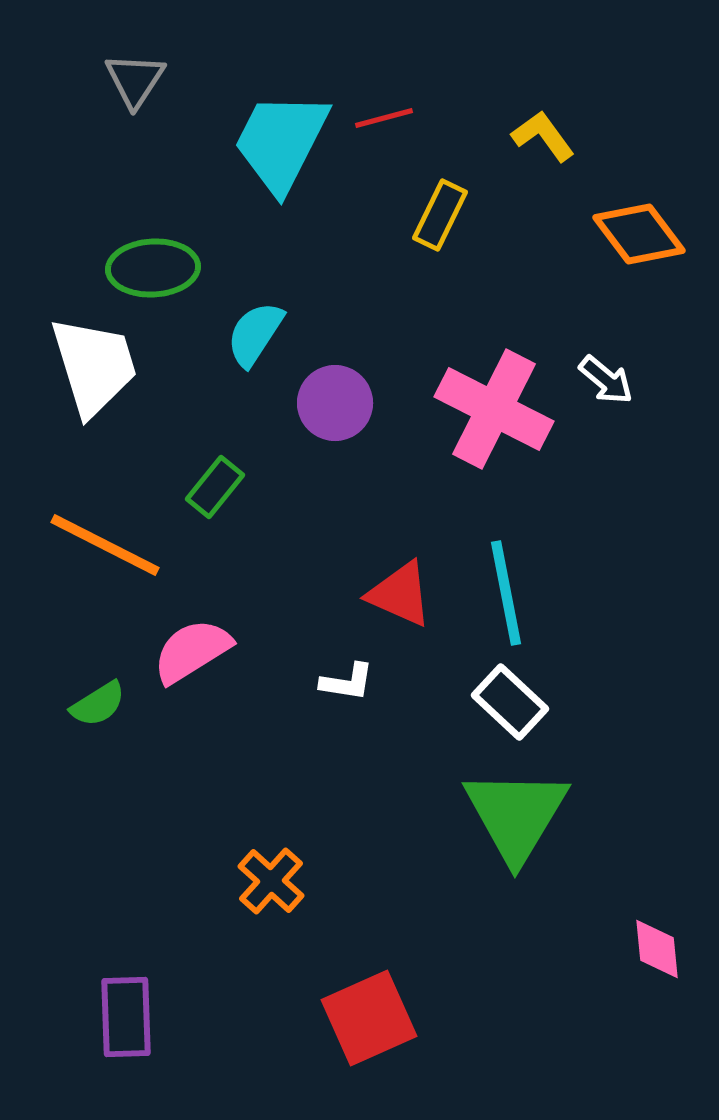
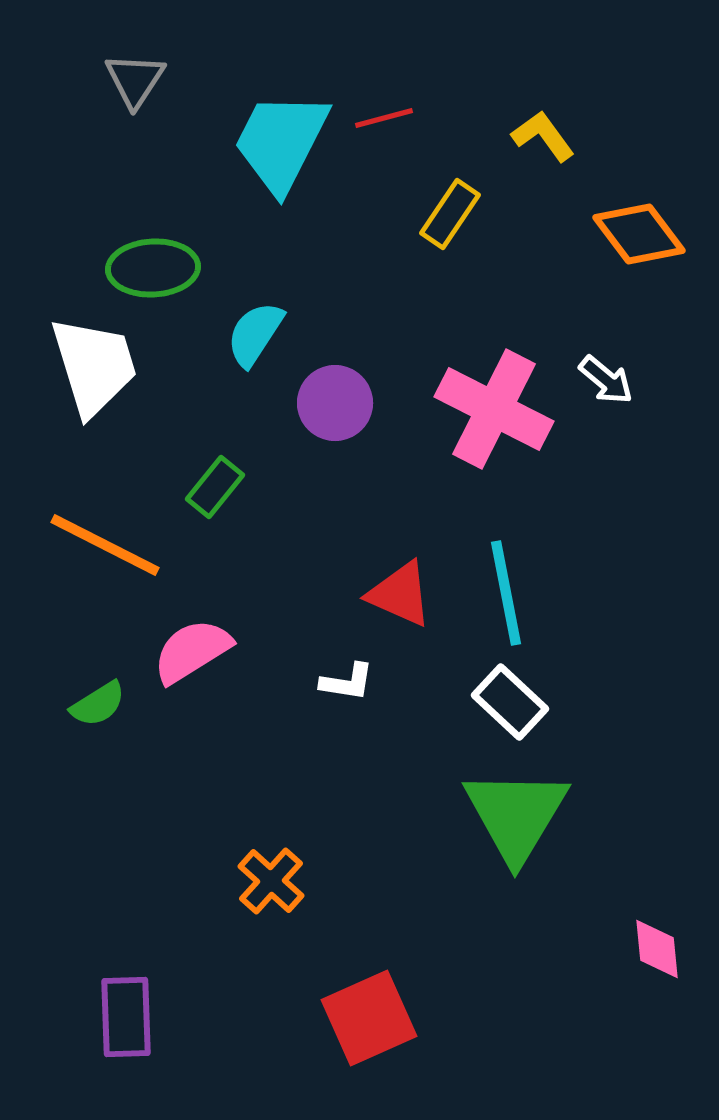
yellow rectangle: moved 10 px right, 1 px up; rotated 8 degrees clockwise
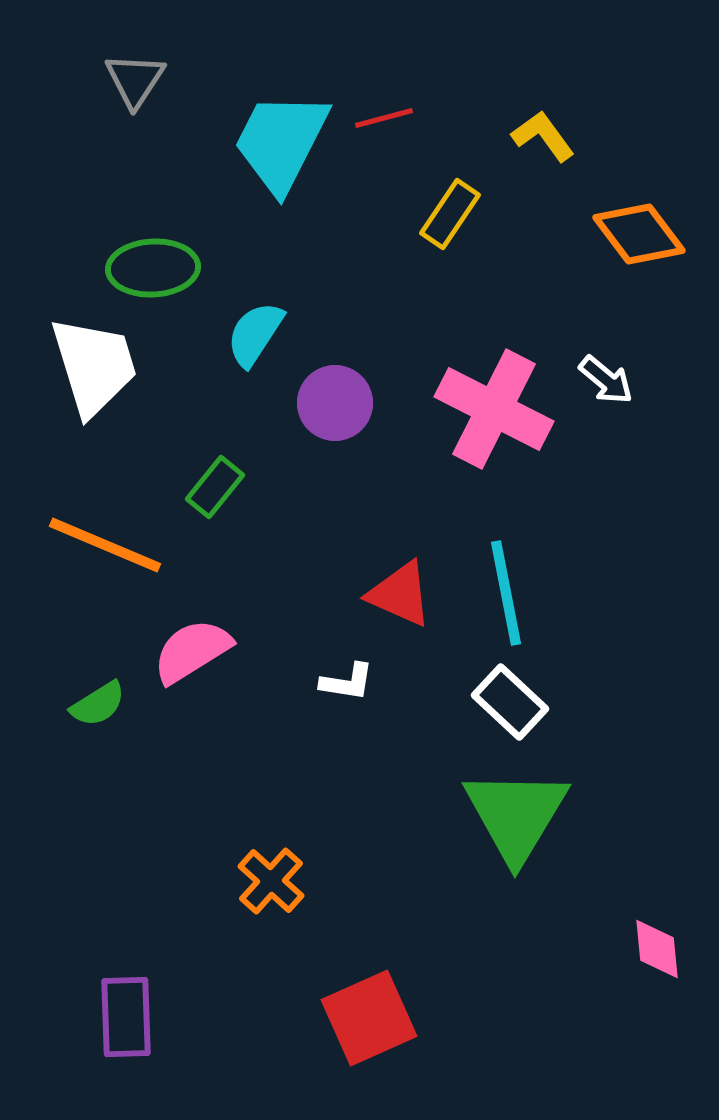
orange line: rotated 4 degrees counterclockwise
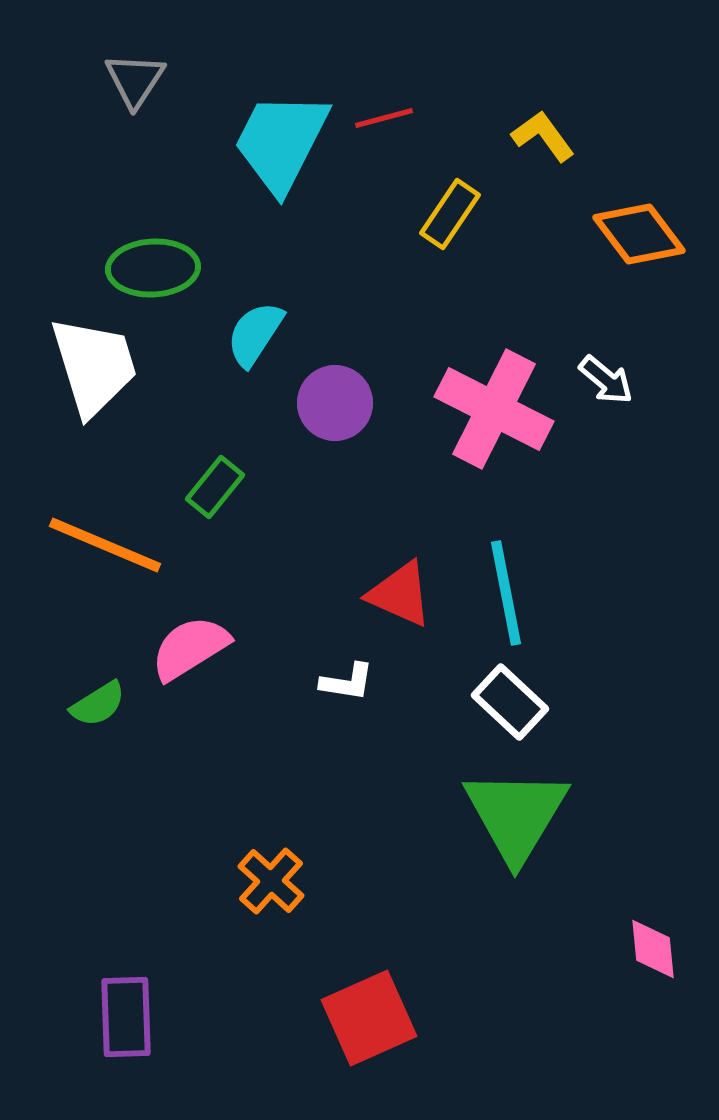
pink semicircle: moved 2 px left, 3 px up
pink diamond: moved 4 px left
